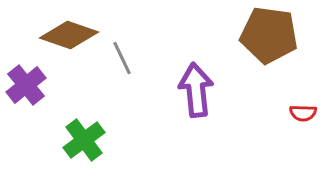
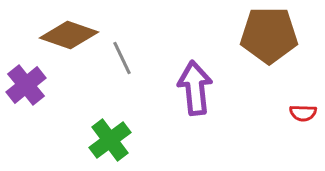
brown pentagon: rotated 8 degrees counterclockwise
purple arrow: moved 1 px left, 2 px up
green cross: moved 26 px right
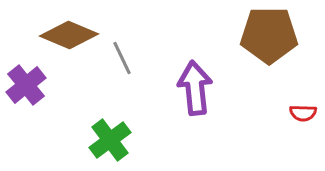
brown diamond: rotated 4 degrees clockwise
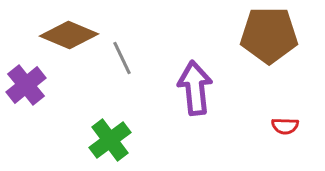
red semicircle: moved 18 px left, 13 px down
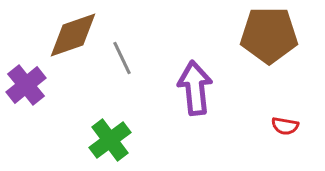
brown diamond: moved 4 px right; rotated 42 degrees counterclockwise
red semicircle: rotated 8 degrees clockwise
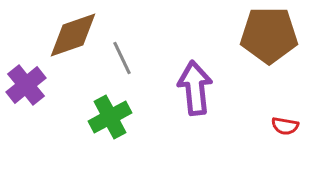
green cross: moved 23 px up; rotated 9 degrees clockwise
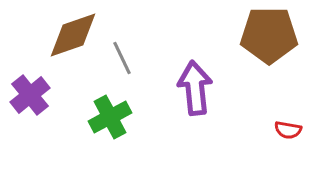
purple cross: moved 4 px right, 10 px down
red semicircle: moved 3 px right, 4 px down
